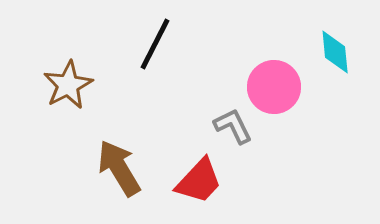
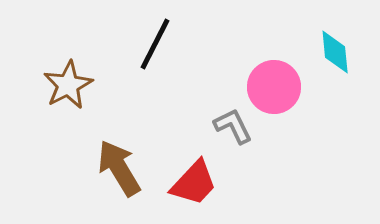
red trapezoid: moved 5 px left, 2 px down
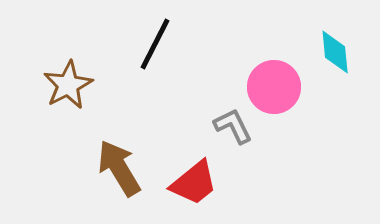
red trapezoid: rotated 8 degrees clockwise
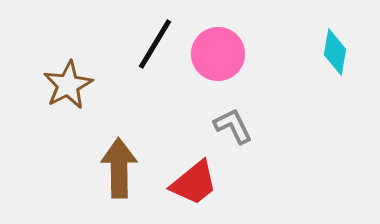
black line: rotated 4 degrees clockwise
cyan diamond: rotated 15 degrees clockwise
pink circle: moved 56 px left, 33 px up
brown arrow: rotated 30 degrees clockwise
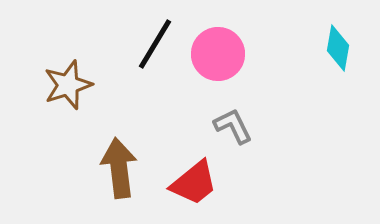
cyan diamond: moved 3 px right, 4 px up
brown star: rotated 9 degrees clockwise
brown arrow: rotated 6 degrees counterclockwise
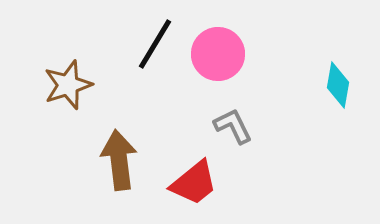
cyan diamond: moved 37 px down
brown arrow: moved 8 px up
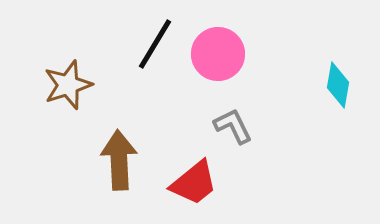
brown arrow: rotated 4 degrees clockwise
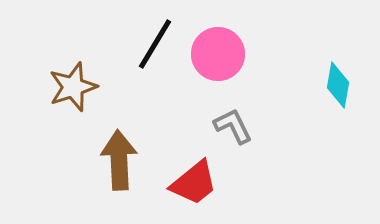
brown star: moved 5 px right, 2 px down
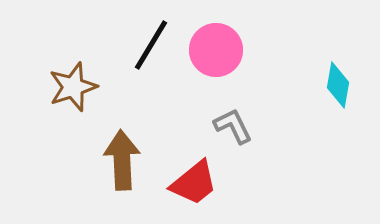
black line: moved 4 px left, 1 px down
pink circle: moved 2 px left, 4 px up
brown arrow: moved 3 px right
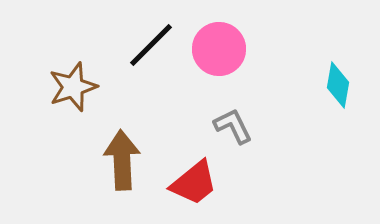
black line: rotated 14 degrees clockwise
pink circle: moved 3 px right, 1 px up
